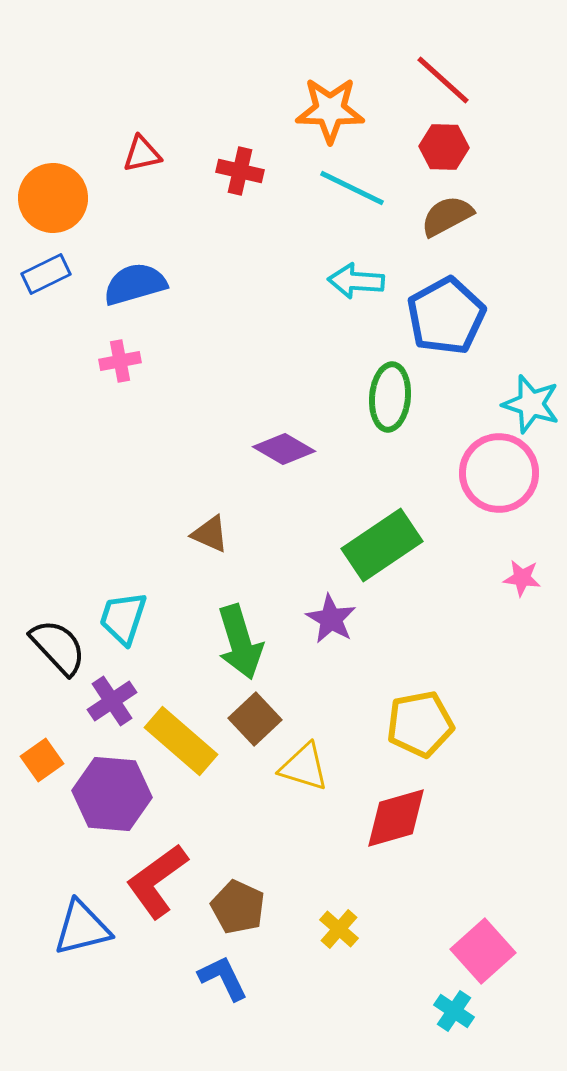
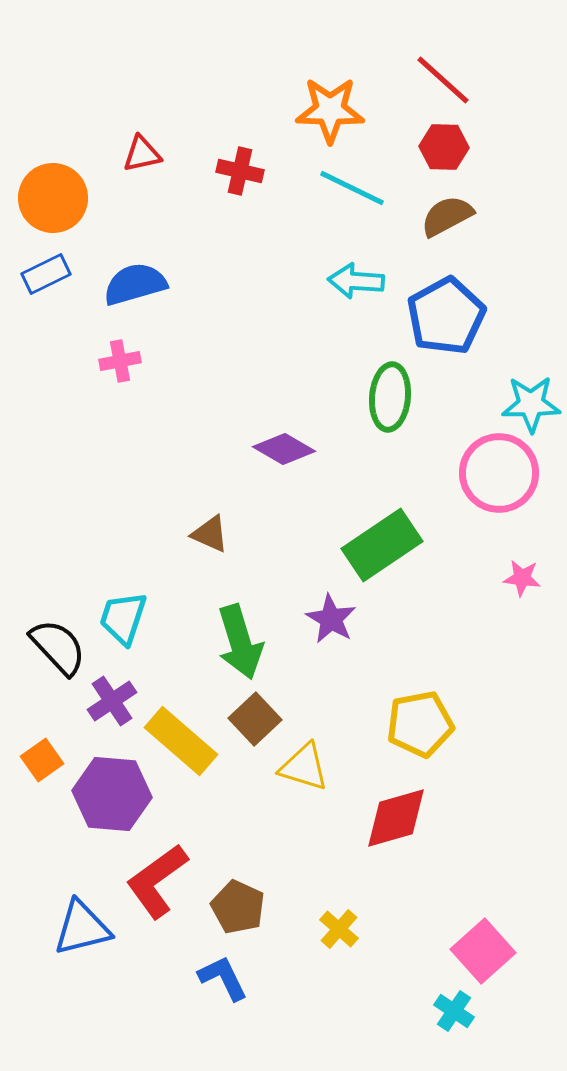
cyan star: rotated 18 degrees counterclockwise
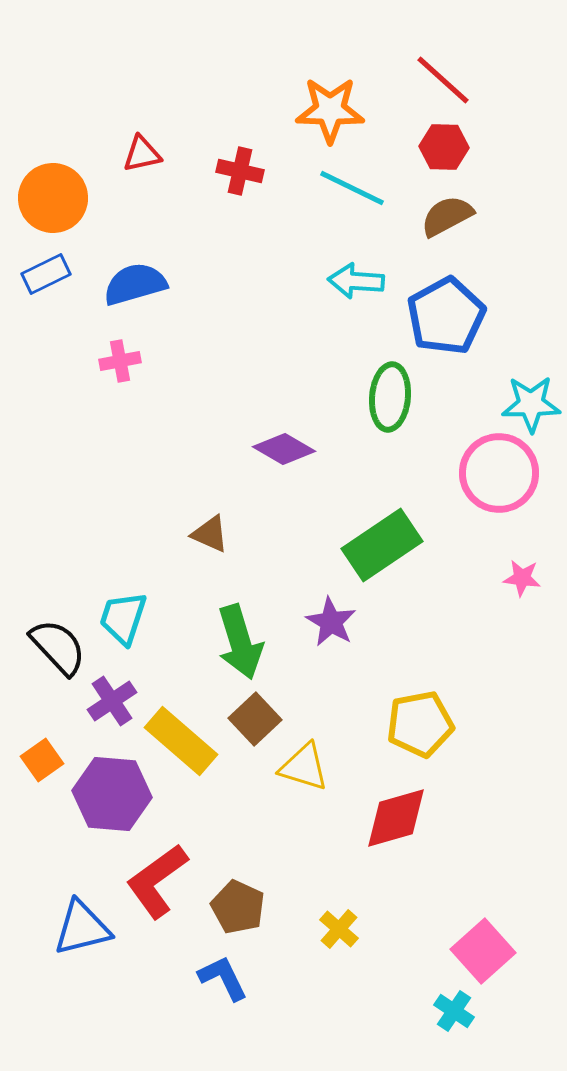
purple star: moved 3 px down
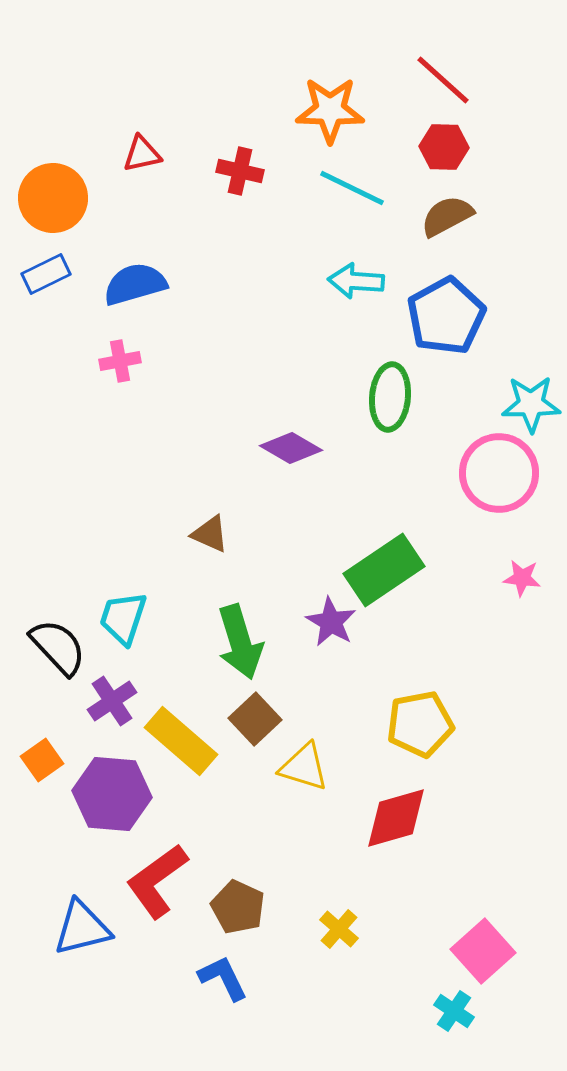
purple diamond: moved 7 px right, 1 px up
green rectangle: moved 2 px right, 25 px down
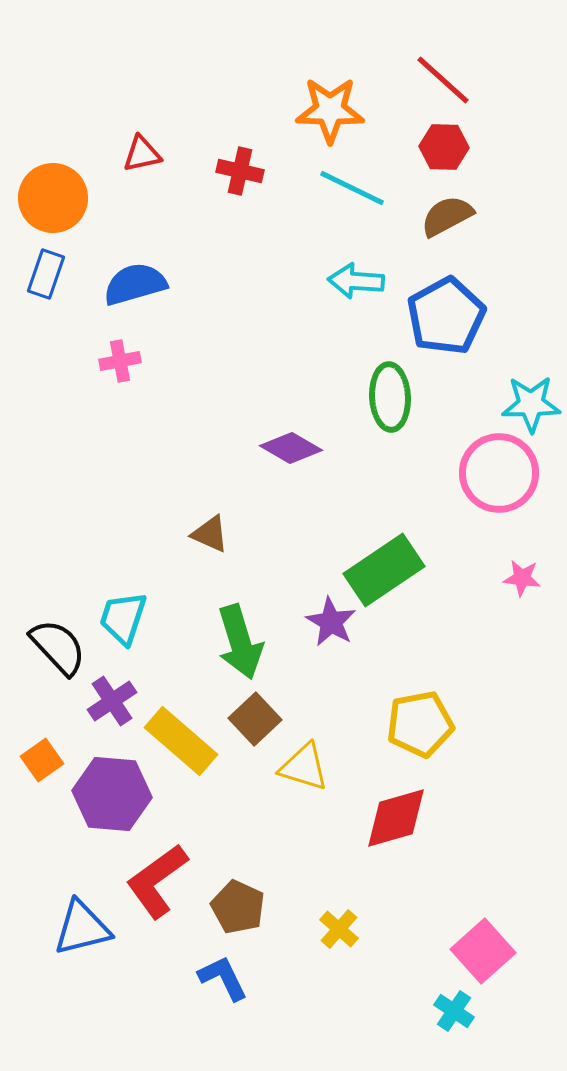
blue rectangle: rotated 45 degrees counterclockwise
green ellipse: rotated 8 degrees counterclockwise
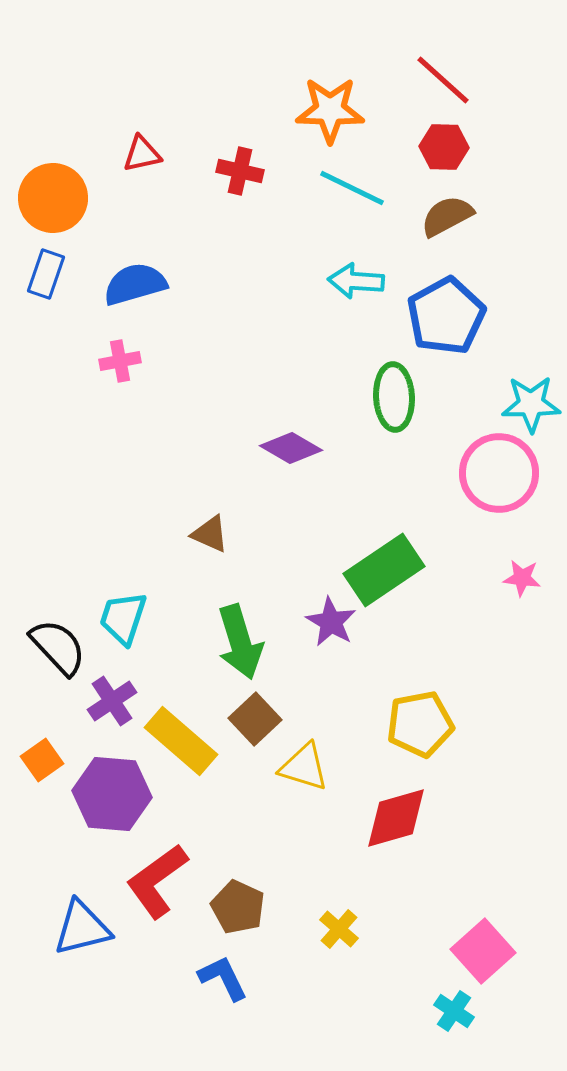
green ellipse: moved 4 px right
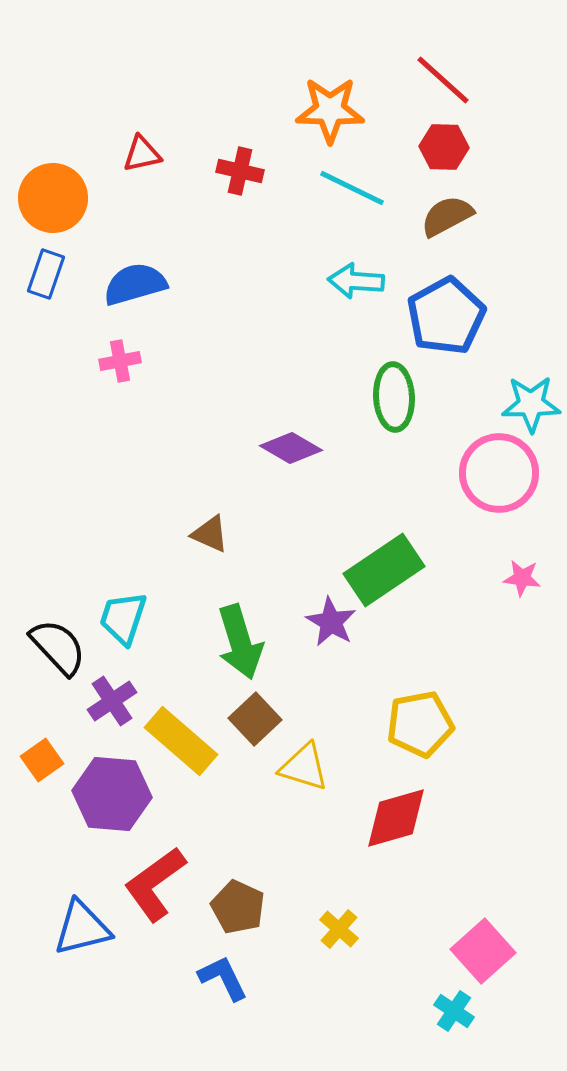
red L-shape: moved 2 px left, 3 px down
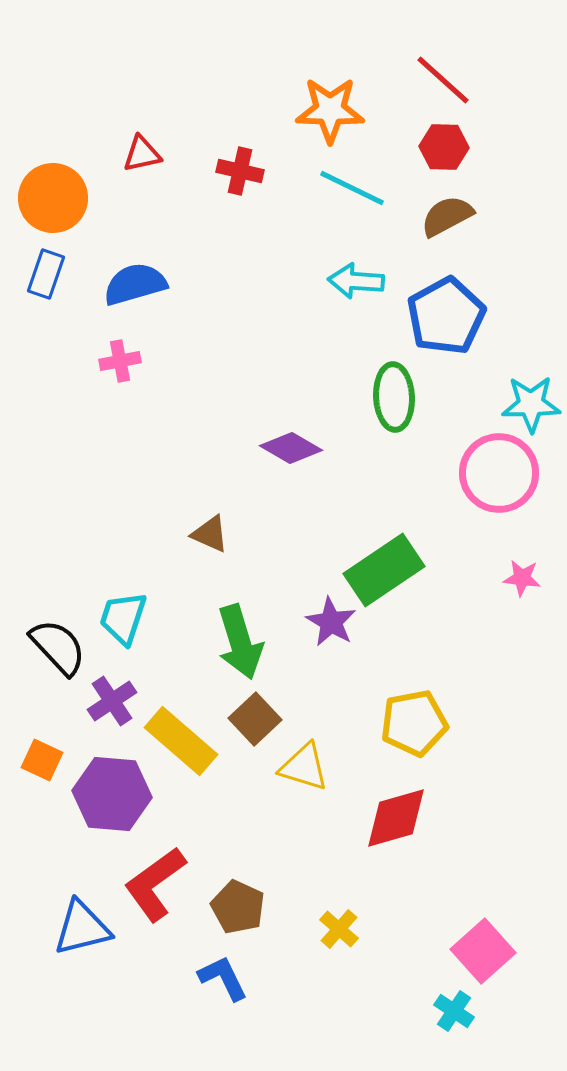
yellow pentagon: moved 6 px left, 1 px up
orange square: rotated 30 degrees counterclockwise
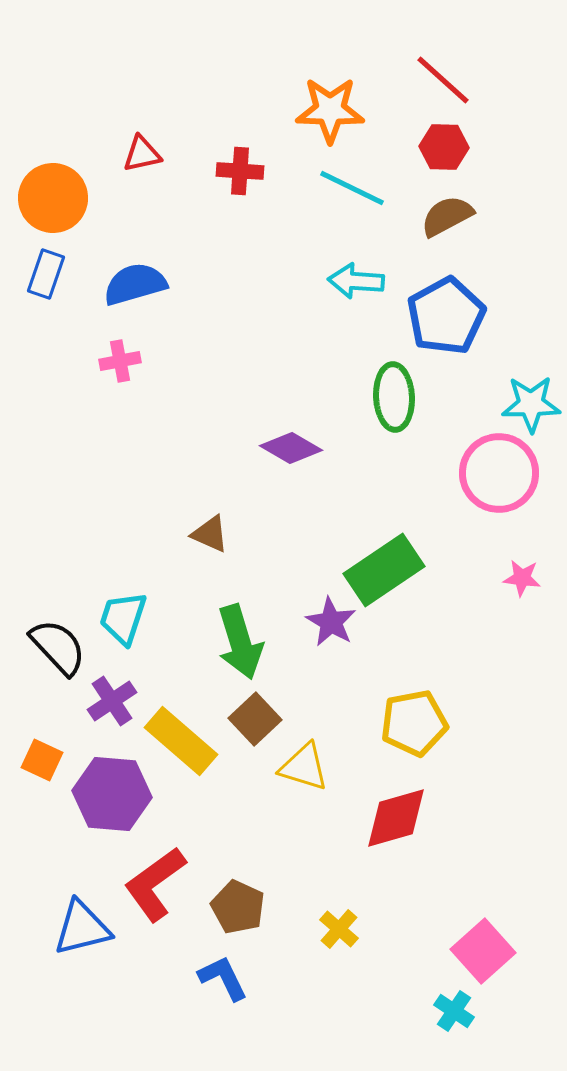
red cross: rotated 9 degrees counterclockwise
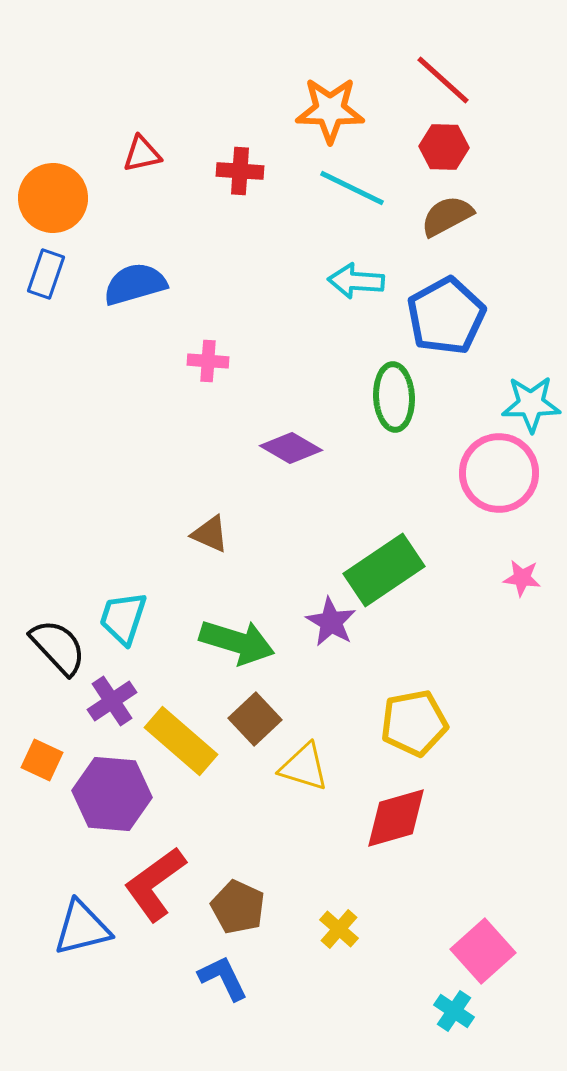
pink cross: moved 88 px right; rotated 15 degrees clockwise
green arrow: moved 3 px left; rotated 56 degrees counterclockwise
